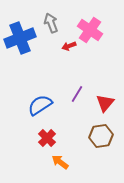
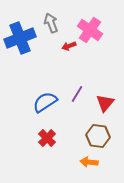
blue semicircle: moved 5 px right, 3 px up
brown hexagon: moved 3 px left; rotated 15 degrees clockwise
orange arrow: moved 29 px right; rotated 30 degrees counterclockwise
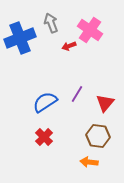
red cross: moved 3 px left, 1 px up
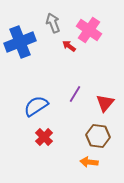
gray arrow: moved 2 px right
pink cross: moved 1 px left
blue cross: moved 4 px down
red arrow: rotated 56 degrees clockwise
purple line: moved 2 px left
blue semicircle: moved 9 px left, 4 px down
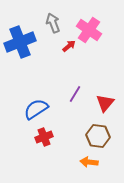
red arrow: rotated 104 degrees clockwise
blue semicircle: moved 3 px down
red cross: rotated 24 degrees clockwise
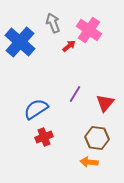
blue cross: rotated 28 degrees counterclockwise
brown hexagon: moved 1 px left, 2 px down
